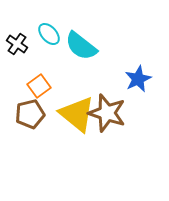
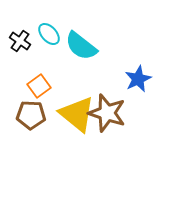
black cross: moved 3 px right, 3 px up
brown pentagon: moved 1 px right, 1 px down; rotated 16 degrees clockwise
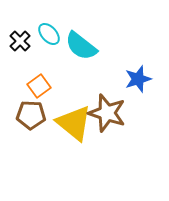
black cross: rotated 10 degrees clockwise
blue star: rotated 8 degrees clockwise
yellow triangle: moved 3 px left, 9 px down
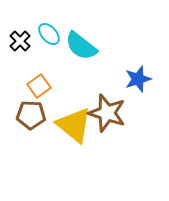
yellow triangle: moved 2 px down
